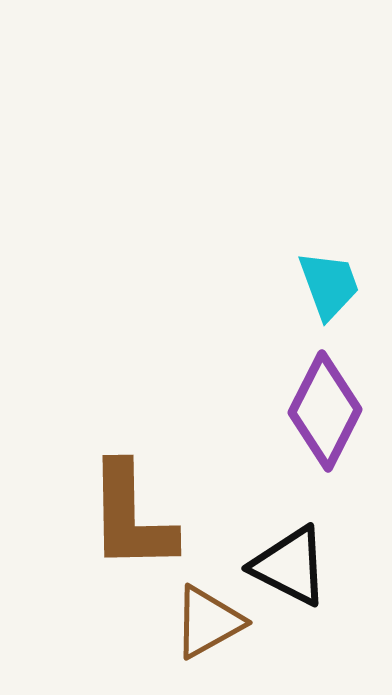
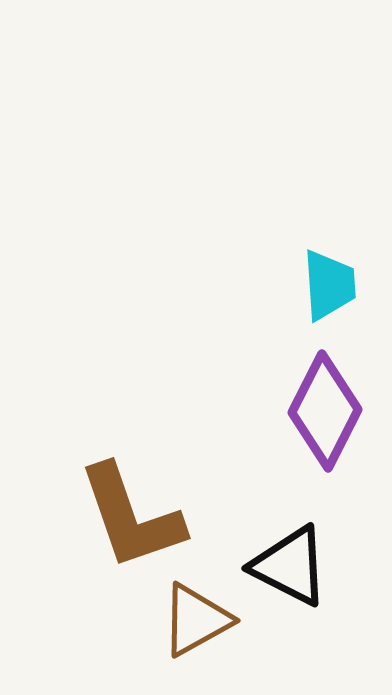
cyan trapezoid: rotated 16 degrees clockwise
brown L-shape: rotated 18 degrees counterclockwise
brown triangle: moved 12 px left, 2 px up
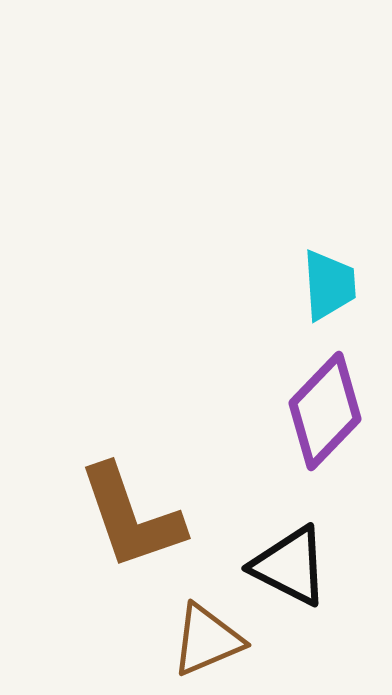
purple diamond: rotated 17 degrees clockwise
brown triangle: moved 11 px right, 20 px down; rotated 6 degrees clockwise
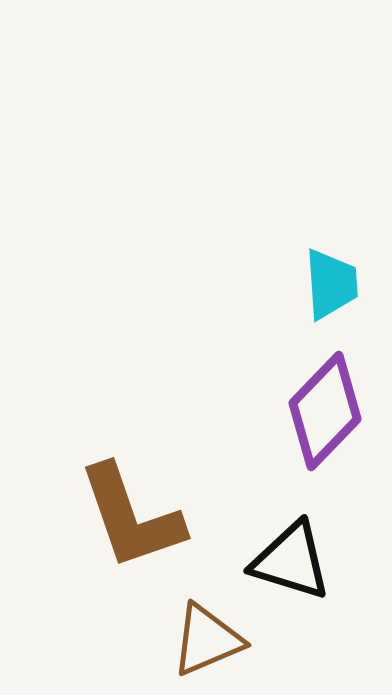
cyan trapezoid: moved 2 px right, 1 px up
black triangle: moved 1 px right, 5 px up; rotated 10 degrees counterclockwise
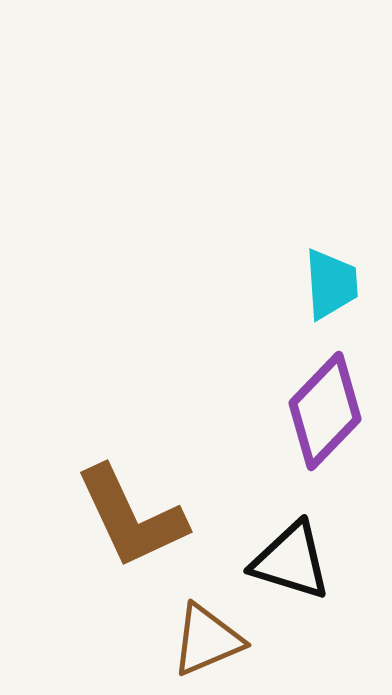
brown L-shape: rotated 6 degrees counterclockwise
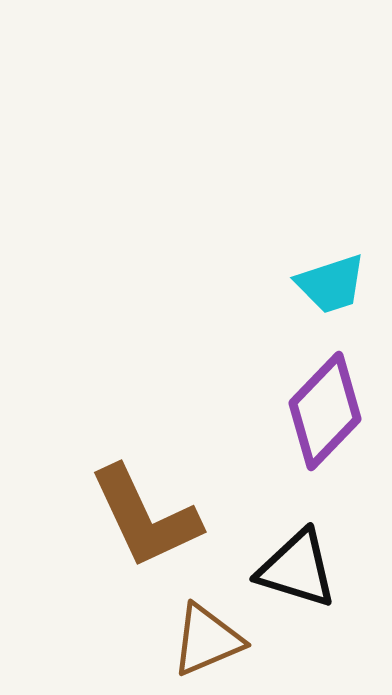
cyan trapezoid: rotated 76 degrees clockwise
brown L-shape: moved 14 px right
black triangle: moved 6 px right, 8 px down
